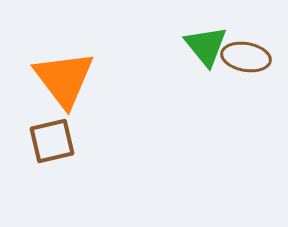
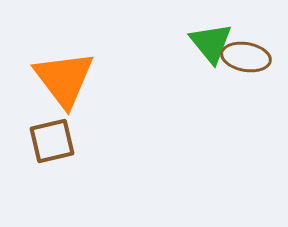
green triangle: moved 5 px right, 3 px up
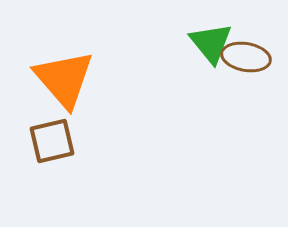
orange triangle: rotated 4 degrees counterclockwise
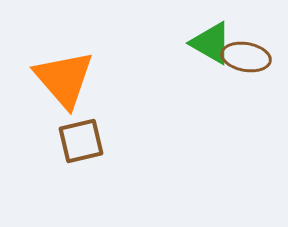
green triangle: rotated 21 degrees counterclockwise
brown square: moved 29 px right
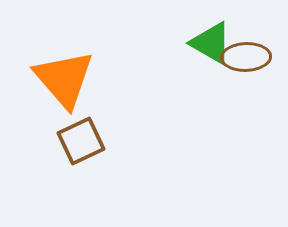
brown ellipse: rotated 12 degrees counterclockwise
brown square: rotated 12 degrees counterclockwise
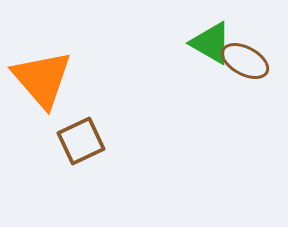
brown ellipse: moved 1 px left, 4 px down; rotated 30 degrees clockwise
orange triangle: moved 22 px left
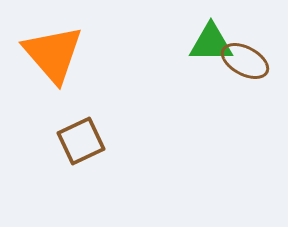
green triangle: rotated 30 degrees counterclockwise
orange triangle: moved 11 px right, 25 px up
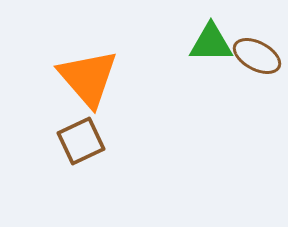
orange triangle: moved 35 px right, 24 px down
brown ellipse: moved 12 px right, 5 px up
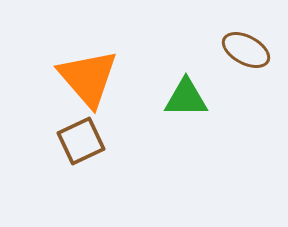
green triangle: moved 25 px left, 55 px down
brown ellipse: moved 11 px left, 6 px up
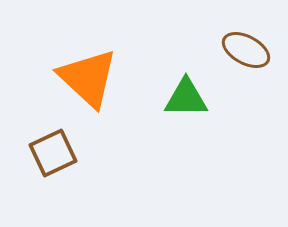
orange triangle: rotated 6 degrees counterclockwise
brown square: moved 28 px left, 12 px down
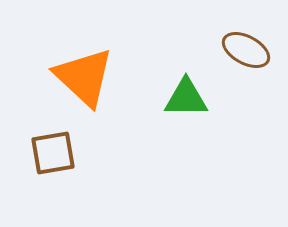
orange triangle: moved 4 px left, 1 px up
brown square: rotated 15 degrees clockwise
